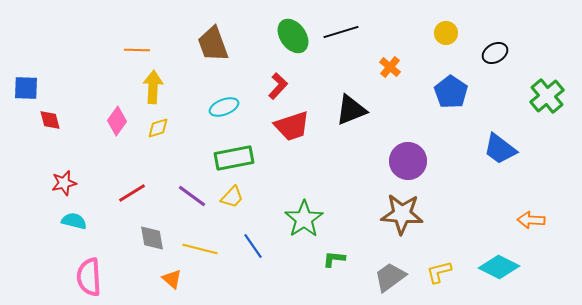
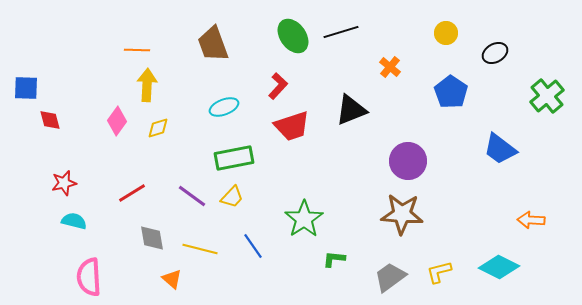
yellow arrow: moved 6 px left, 2 px up
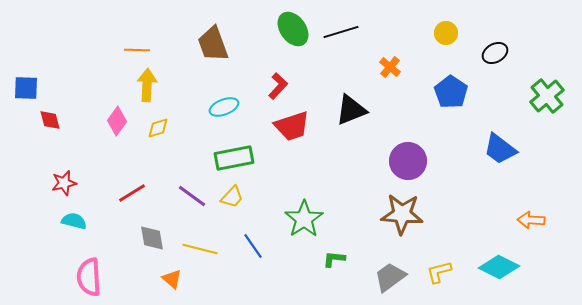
green ellipse: moved 7 px up
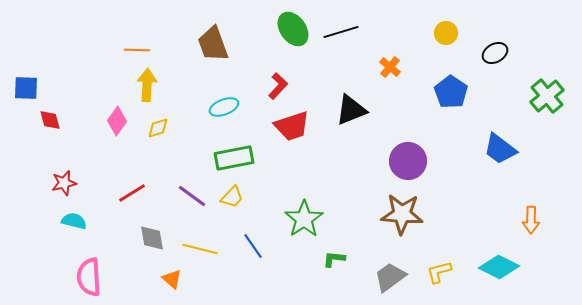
orange arrow: rotated 92 degrees counterclockwise
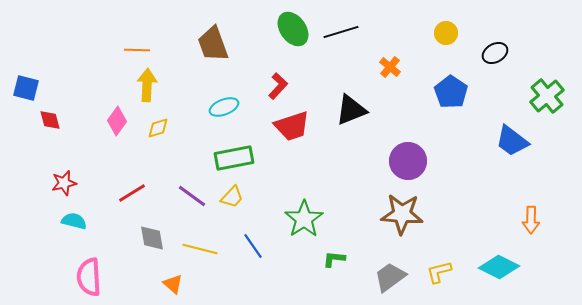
blue square: rotated 12 degrees clockwise
blue trapezoid: moved 12 px right, 8 px up
orange triangle: moved 1 px right, 5 px down
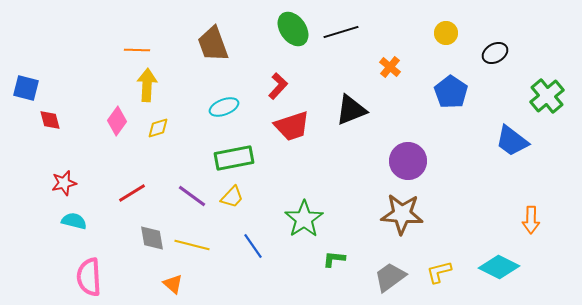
yellow line: moved 8 px left, 4 px up
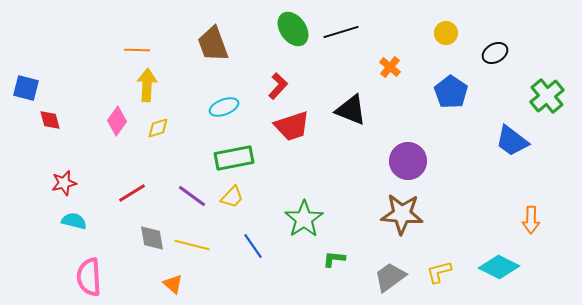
black triangle: rotated 44 degrees clockwise
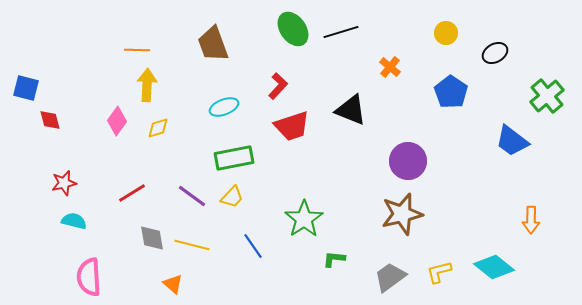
brown star: rotated 18 degrees counterclockwise
cyan diamond: moved 5 px left; rotated 12 degrees clockwise
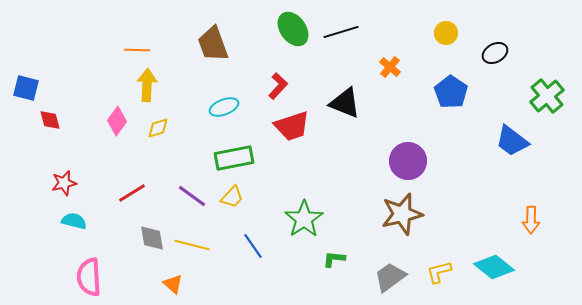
black triangle: moved 6 px left, 7 px up
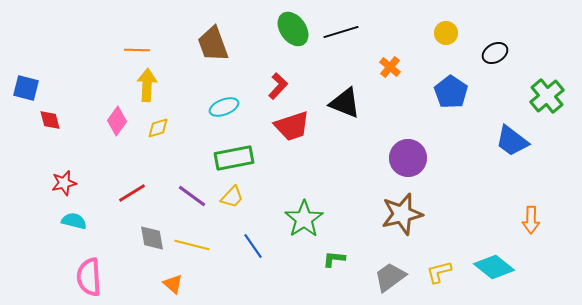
purple circle: moved 3 px up
